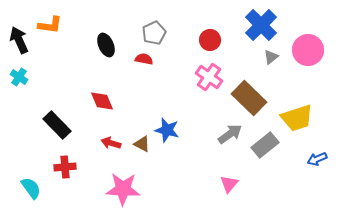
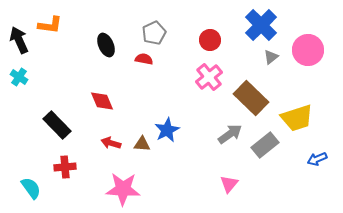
pink cross: rotated 16 degrees clockwise
brown rectangle: moved 2 px right
blue star: rotated 30 degrees clockwise
brown triangle: rotated 24 degrees counterclockwise
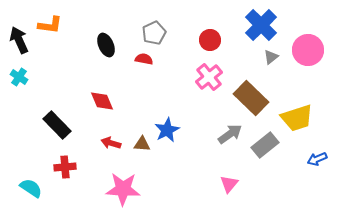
cyan semicircle: rotated 20 degrees counterclockwise
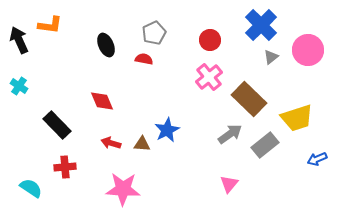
cyan cross: moved 9 px down
brown rectangle: moved 2 px left, 1 px down
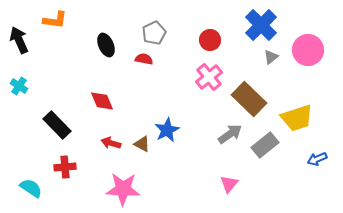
orange L-shape: moved 5 px right, 5 px up
brown triangle: rotated 24 degrees clockwise
